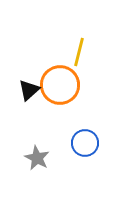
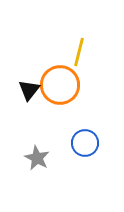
black triangle: rotated 10 degrees counterclockwise
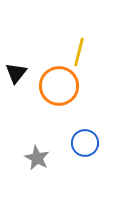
orange circle: moved 1 px left, 1 px down
black triangle: moved 13 px left, 17 px up
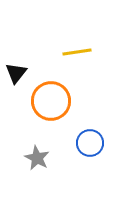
yellow line: moved 2 px left; rotated 68 degrees clockwise
orange circle: moved 8 px left, 15 px down
blue circle: moved 5 px right
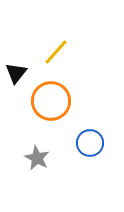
yellow line: moved 21 px left; rotated 40 degrees counterclockwise
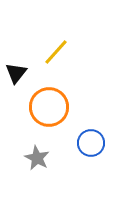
orange circle: moved 2 px left, 6 px down
blue circle: moved 1 px right
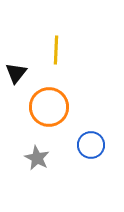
yellow line: moved 2 px up; rotated 40 degrees counterclockwise
blue circle: moved 2 px down
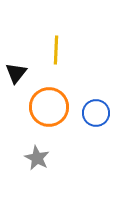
blue circle: moved 5 px right, 32 px up
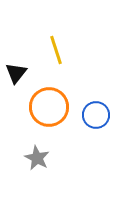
yellow line: rotated 20 degrees counterclockwise
blue circle: moved 2 px down
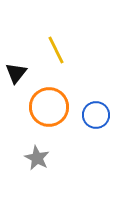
yellow line: rotated 8 degrees counterclockwise
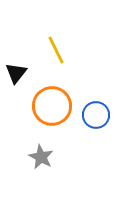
orange circle: moved 3 px right, 1 px up
gray star: moved 4 px right, 1 px up
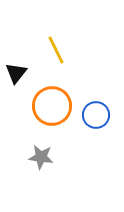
gray star: rotated 20 degrees counterclockwise
